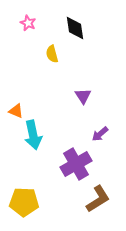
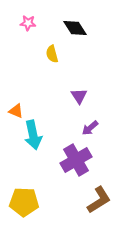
pink star: rotated 21 degrees counterclockwise
black diamond: rotated 25 degrees counterclockwise
purple triangle: moved 4 px left
purple arrow: moved 10 px left, 6 px up
purple cross: moved 4 px up
brown L-shape: moved 1 px right, 1 px down
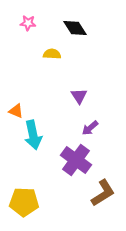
yellow semicircle: rotated 108 degrees clockwise
purple cross: rotated 24 degrees counterclockwise
brown L-shape: moved 4 px right, 7 px up
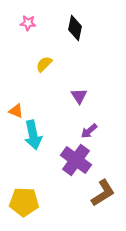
black diamond: rotated 45 degrees clockwise
yellow semicircle: moved 8 px left, 10 px down; rotated 48 degrees counterclockwise
purple arrow: moved 1 px left, 3 px down
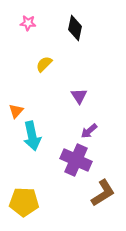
orange triangle: rotated 49 degrees clockwise
cyan arrow: moved 1 px left, 1 px down
purple cross: rotated 12 degrees counterclockwise
